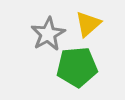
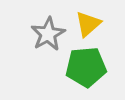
green pentagon: moved 9 px right
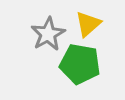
green pentagon: moved 6 px left, 3 px up; rotated 15 degrees clockwise
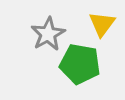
yellow triangle: moved 14 px right; rotated 12 degrees counterclockwise
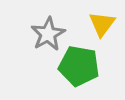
green pentagon: moved 1 px left, 2 px down
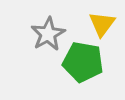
green pentagon: moved 4 px right, 4 px up
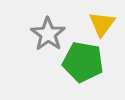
gray star: rotated 8 degrees counterclockwise
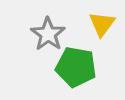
green pentagon: moved 7 px left, 5 px down
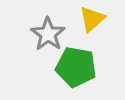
yellow triangle: moved 10 px left, 5 px up; rotated 12 degrees clockwise
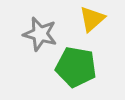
gray star: moved 8 px left; rotated 20 degrees counterclockwise
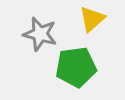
green pentagon: rotated 18 degrees counterclockwise
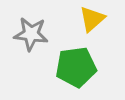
gray star: moved 9 px left; rotated 8 degrees counterclockwise
